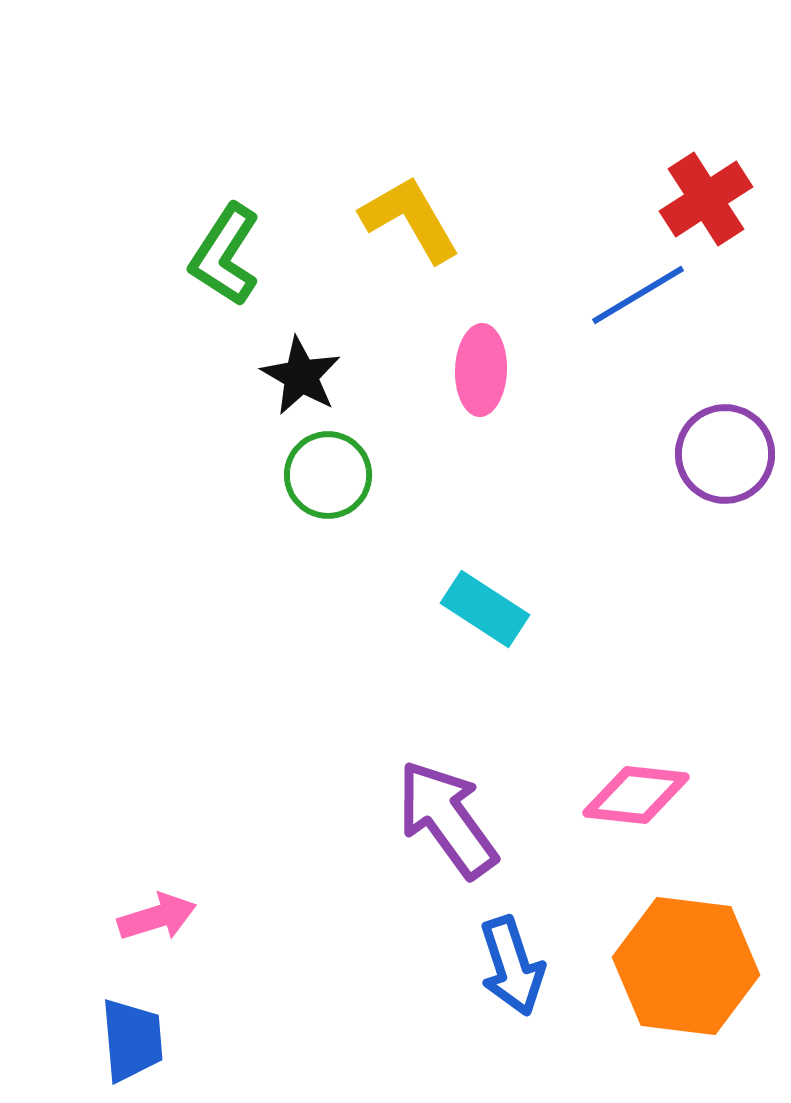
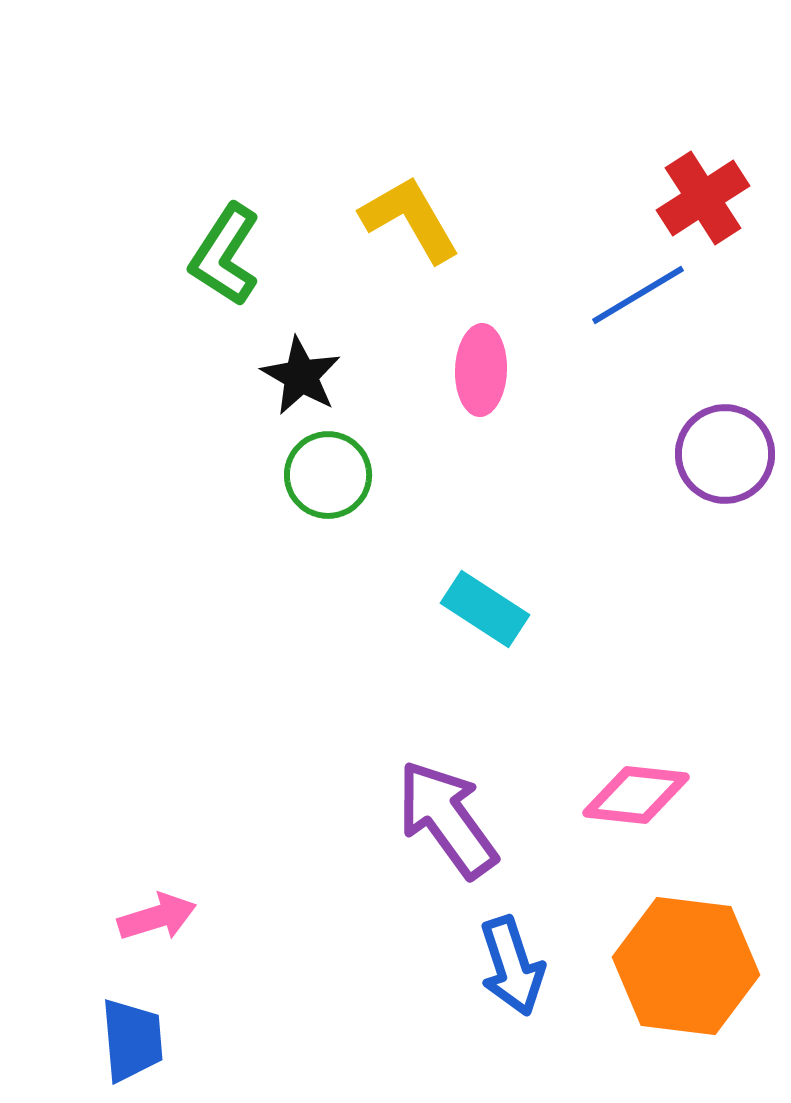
red cross: moved 3 px left, 1 px up
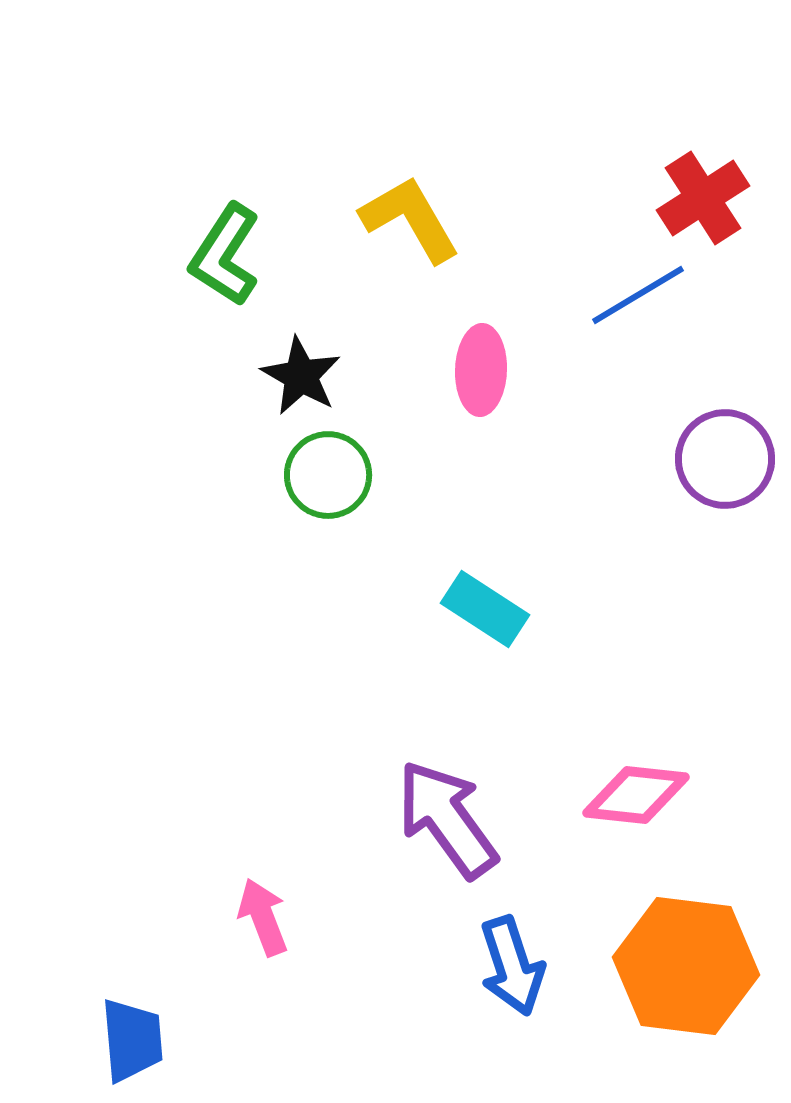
purple circle: moved 5 px down
pink arrow: moved 106 px right; rotated 94 degrees counterclockwise
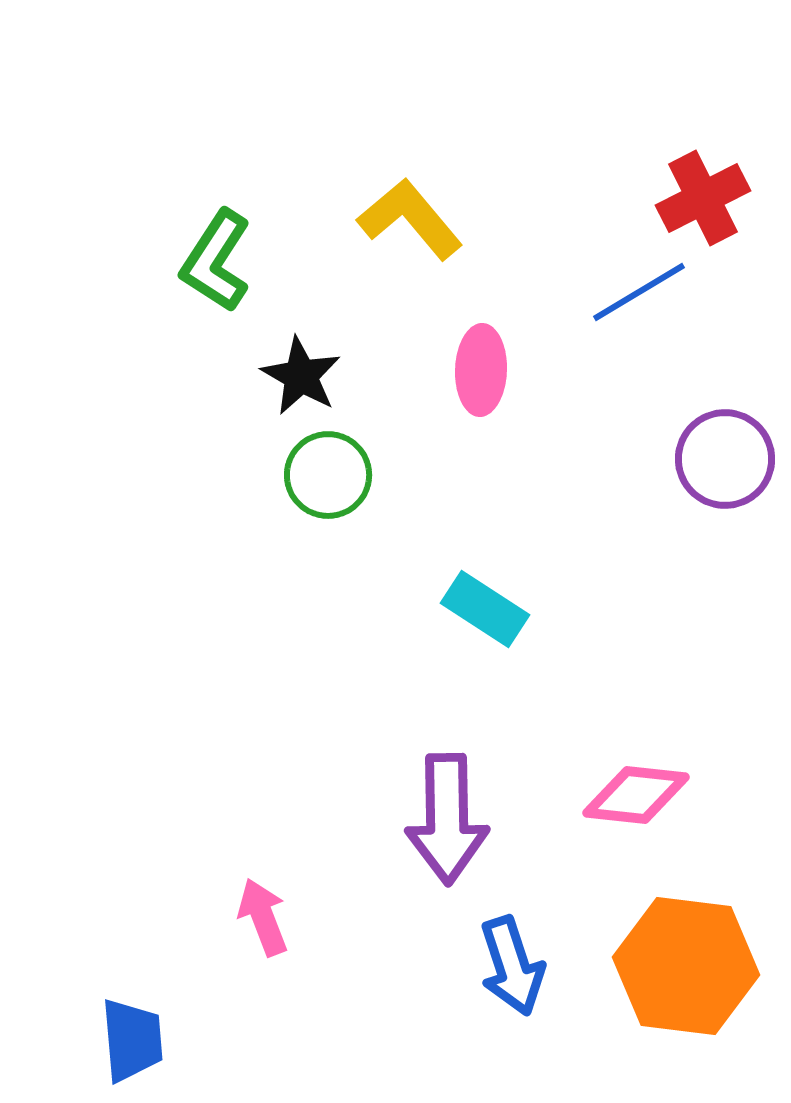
red cross: rotated 6 degrees clockwise
yellow L-shape: rotated 10 degrees counterclockwise
green L-shape: moved 9 px left, 6 px down
blue line: moved 1 px right, 3 px up
purple arrow: rotated 145 degrees counterclockwise
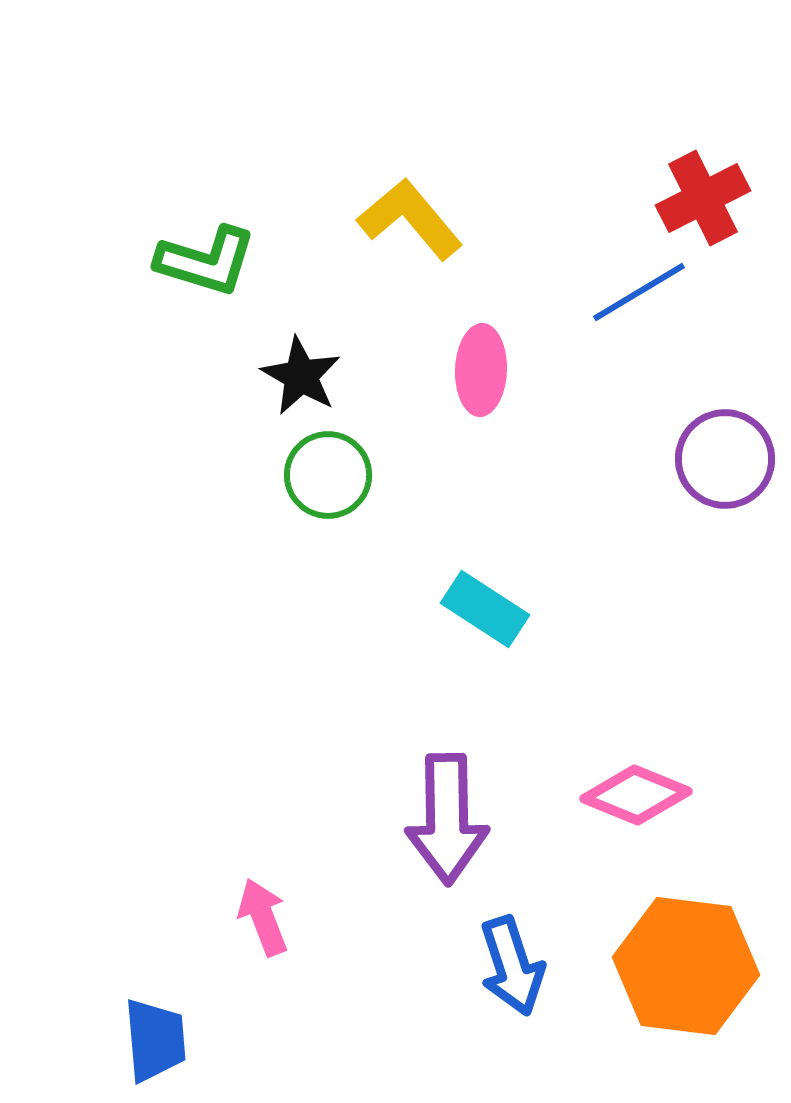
green L-shape: moved 10 px left; rotated 106 degrees counterclockwise
pink diamond: rotated 16 degrees clockwise
blue trapezoid: moved 23 px right
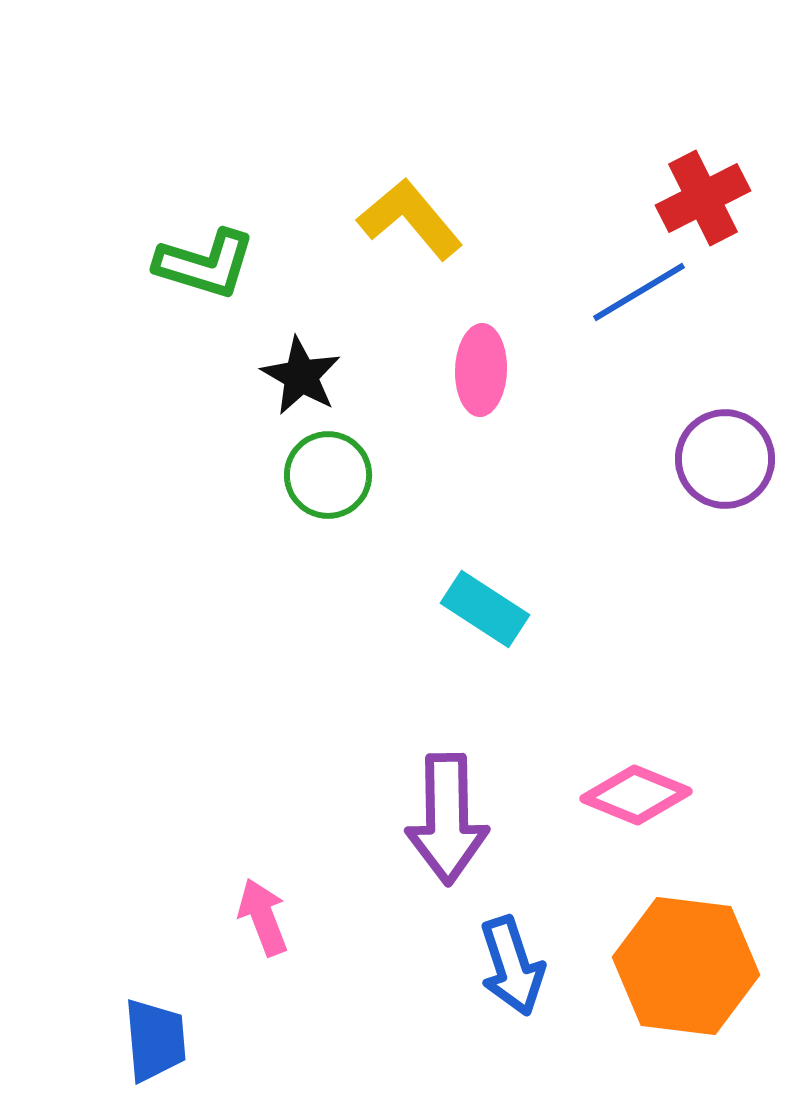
green L-shape: moved 1 px left, 3 px down
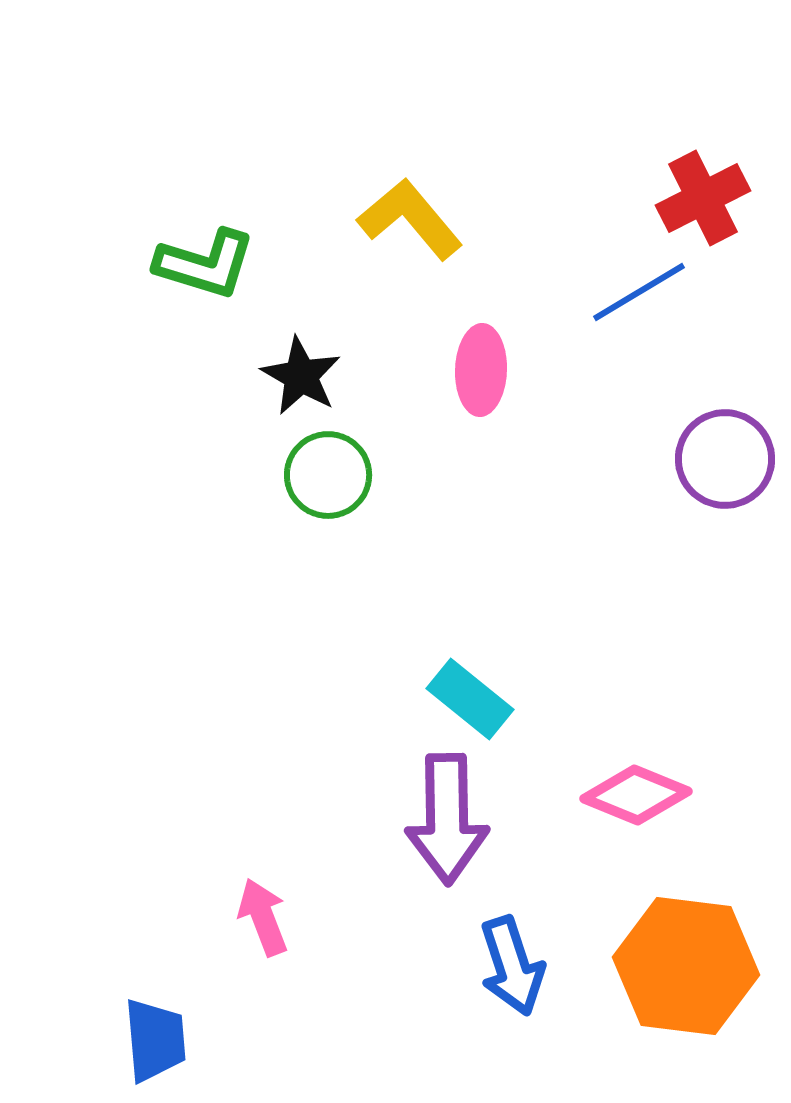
cyan rectangle: moved 15 px left, 90 px down; rotated 6 degrees clockwise
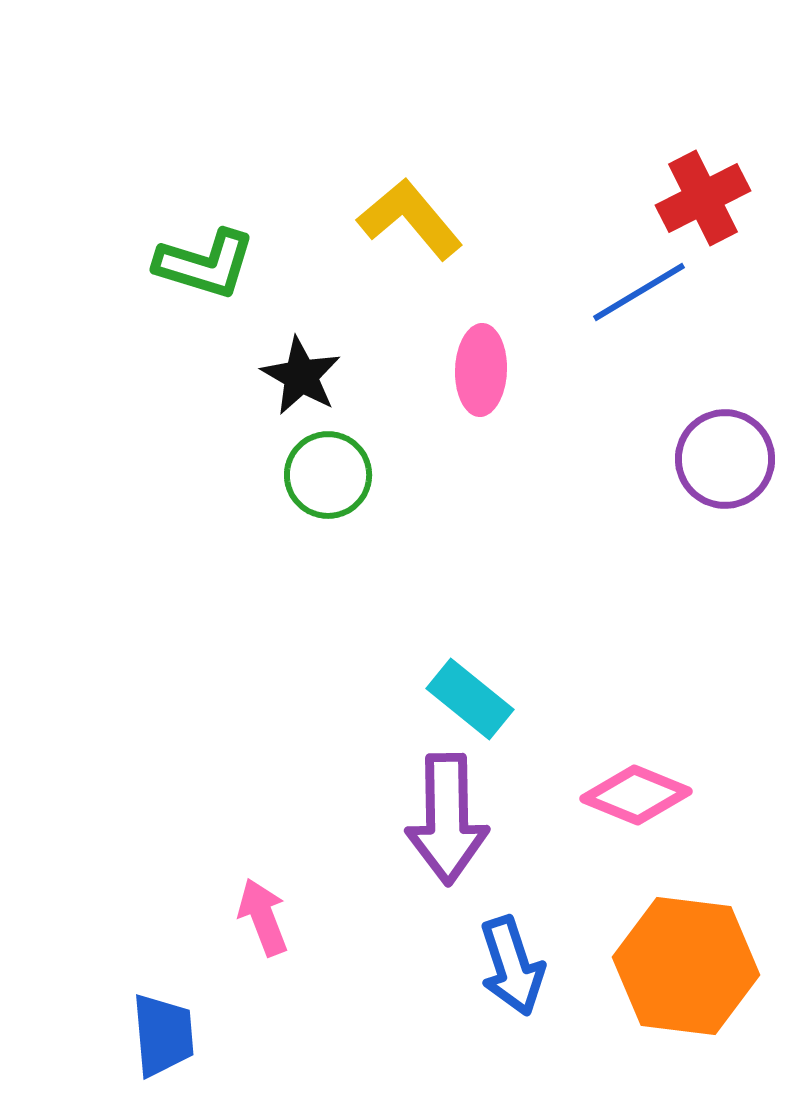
blue trapezoid: moved 8 px right, 5 px up
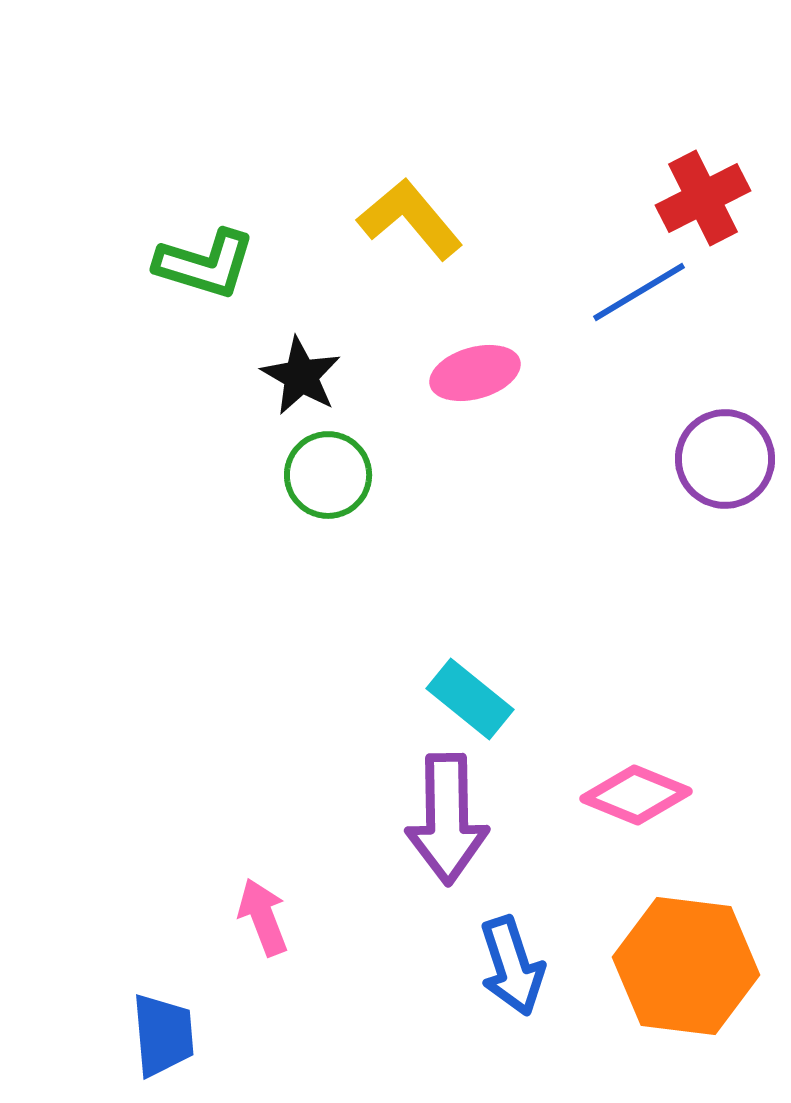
pink ellipse: moved 6 px left, 3 px down; rotated 72 degrees clockwise
